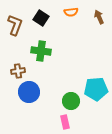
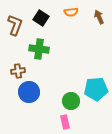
green cross: moved 2 px left, 2 px up
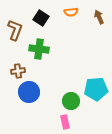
brown L-shape: moved 5 px down
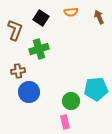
green cross: rotated 24 degrees counterclockwise
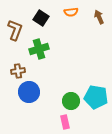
cyan pentagon: moved 8 px down; rotated 15 degrees clockwise
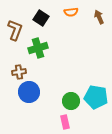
green cross: moved 1 px left, 1 px up
brown cross: moved 1 px right, 1 px down
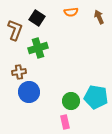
black square: moved 4 px left
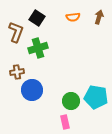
orange semicircle: moved 2 px right, 5 px down
brown arrow: rotated 40 degrees clockwise
brown L-shape: moved 1 px right, 2 px down
brown cross: moved 2 px left
blue circle: moved 3 px right, 2 px up
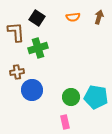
brown L-shape: rotated 25 degrees counterclockwise
green circle: moved 4 px up
